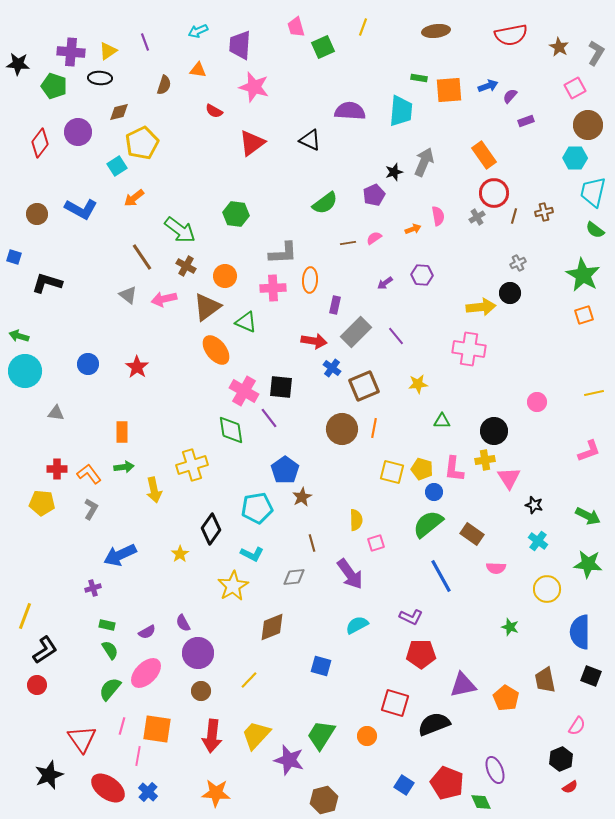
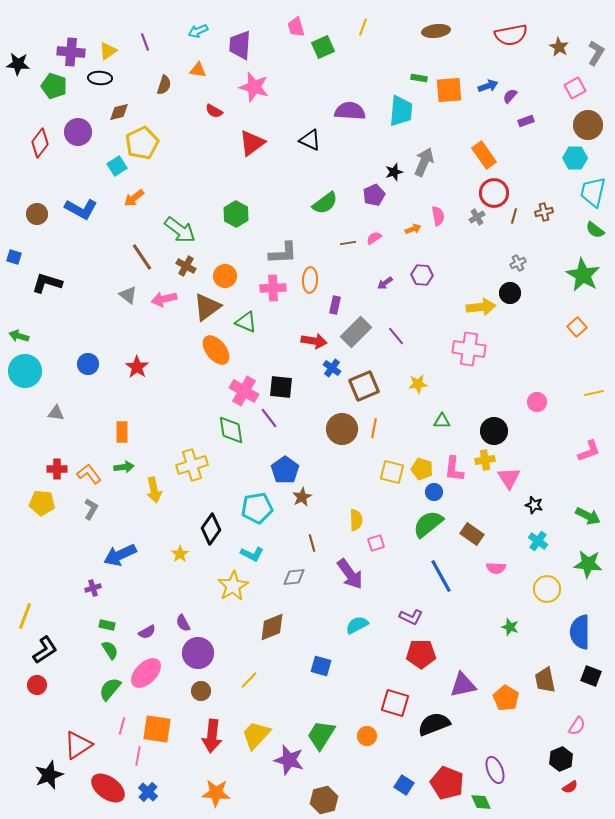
green hexagon at (236, 214): rotated 20 degrees clockwise
orange square at (584, 315): moved 7 px left, 12 px down; rotated 24 degrees counterclockwise
red triangle at (82, 739): moved 4 px left, 6 px down; rotated 32 degrees clockwise
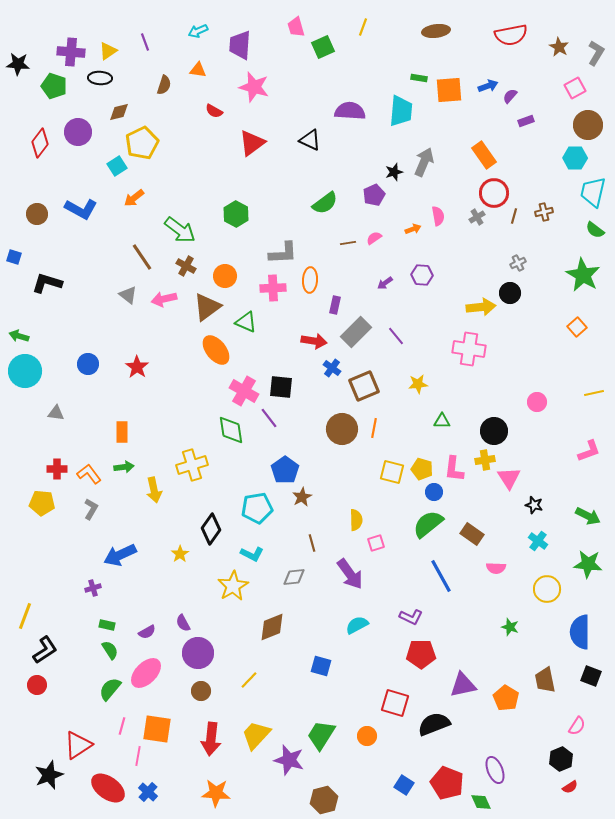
red arrow at (212, 736): moved 1 px left, 3 px down
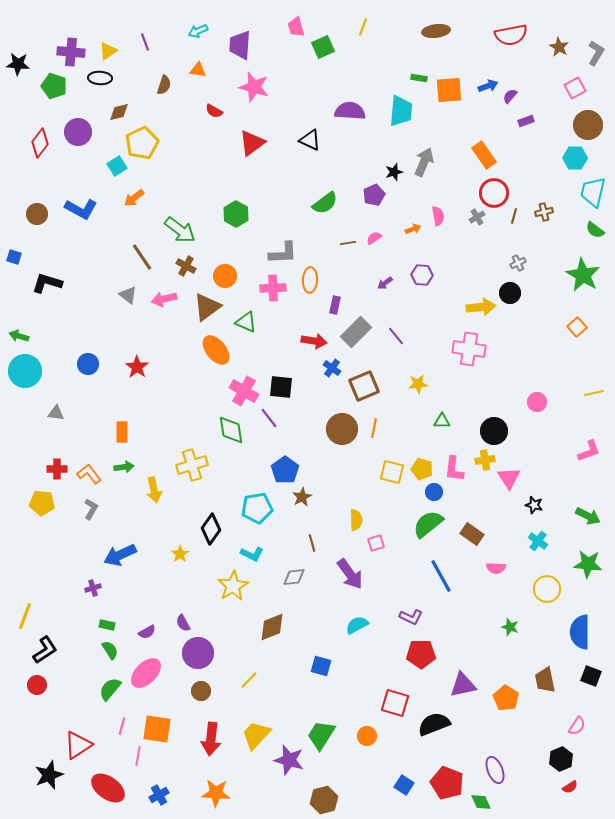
blue cross at (148, 792): moved 11 px right, 3 px down; rotated 18 degrees clockwise
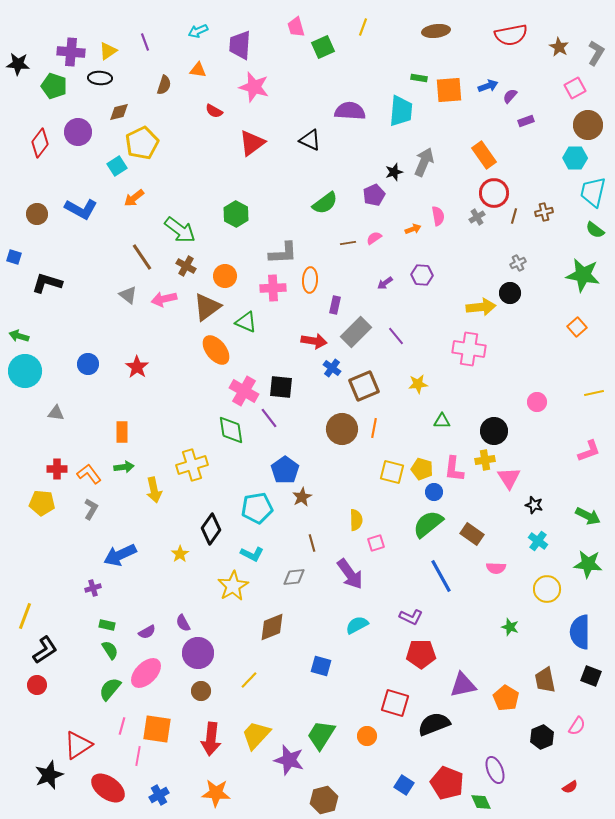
green star at (583, 275): rotated 20 degrees counterclockwise
black hexagon at (561, 759): moved 19 px left, 22 px up
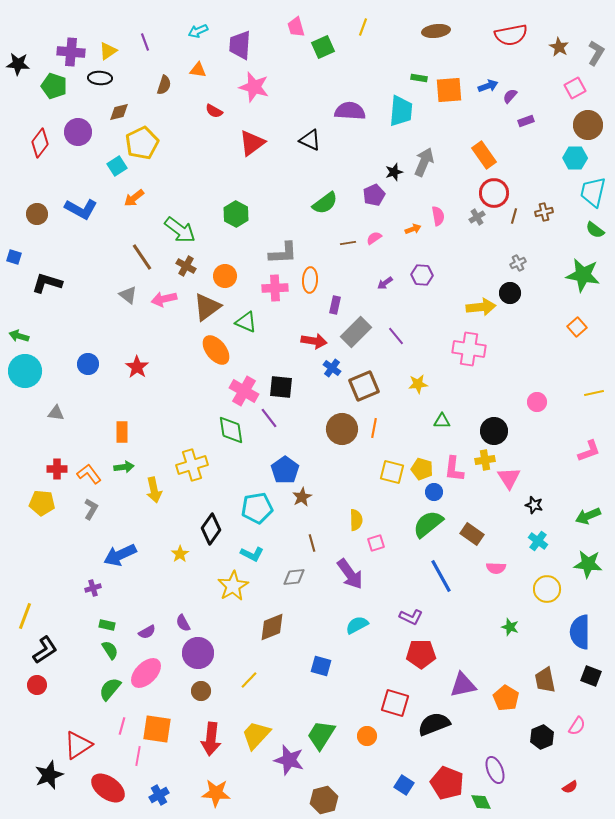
pink cross at (273, 288): moved 2 px right
green arrow at (588, 516): rotated 130 degrees clockwise
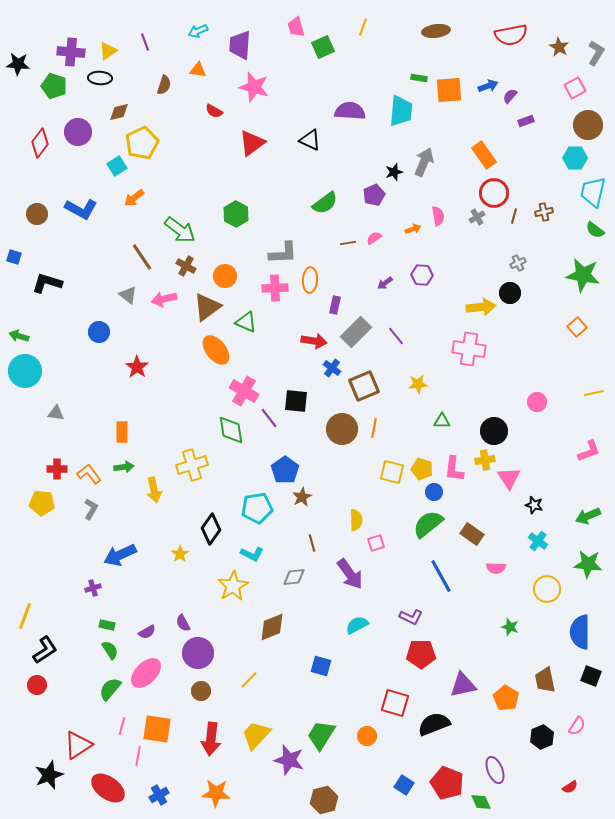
blue circle at (88, 364): moved 11 px right, 32 px up
black square at (281, 387): moved 15 px right, 14 px down
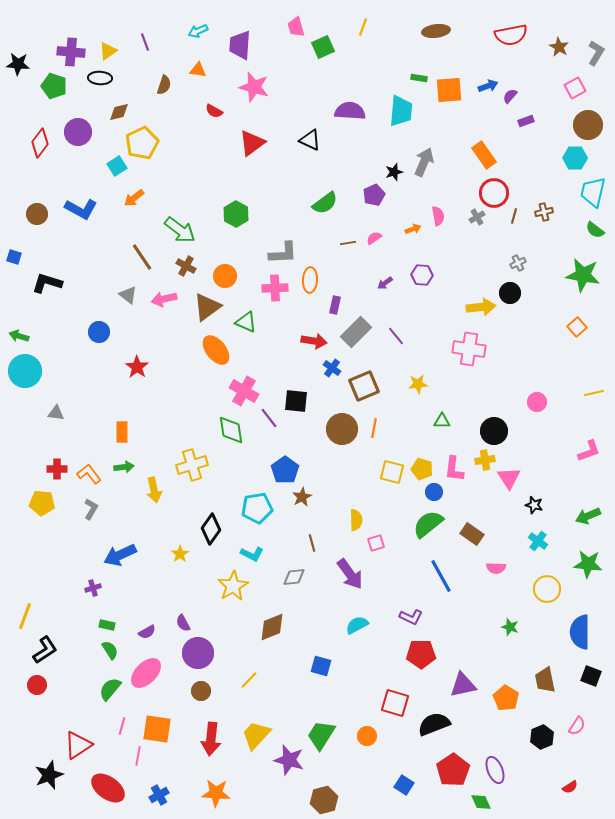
red pentagon at (447, 783): moved 6 px right, 13 px up; rotated 16 degrees clockwise
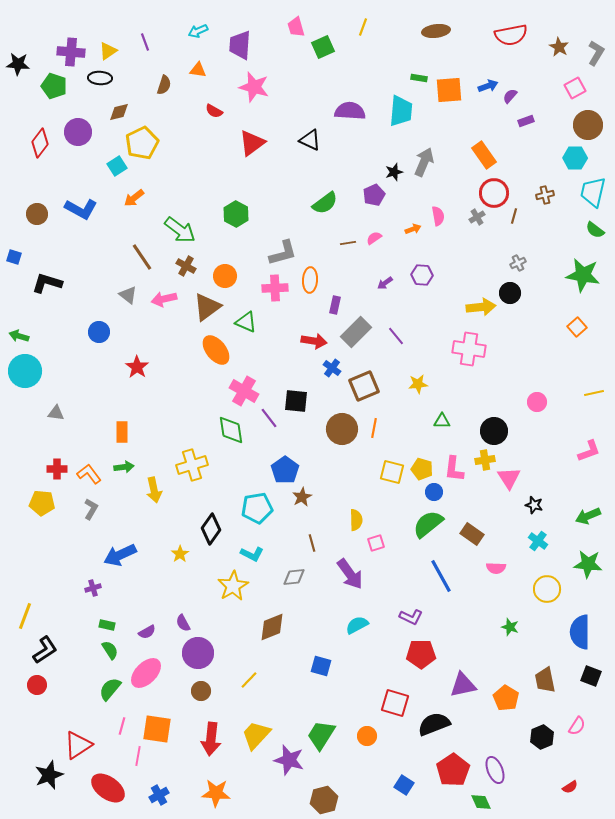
brown cross at (544, 212): moved 1 px right, 17 px up
gray L-shape at (283, 253): rotated 12 degrees counterclockwise
